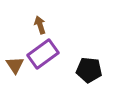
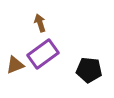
brown arrow: moved 2 px up
brown triangle: rotated 42 degrees clockwise
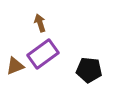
brown triangle: moved 1 px down
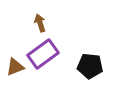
brown triangle: moved 1 px down
black pentagon: moved 1 px right, 4 px up
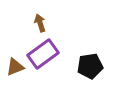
black pentagon: rotated 15 degrees counterclockwise
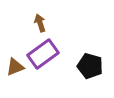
black pentagon: rotated 25 degrees clockwise
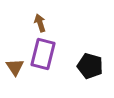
purple rectangle: rotated 40 degrees counterclockwise
brown triangle: rotated 42 degrees counterclockwise
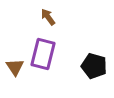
brown arrow: moved 8 px right, 6 px up; rotated 18 degrees counterclockwise
black pentagon: moved 4 px right
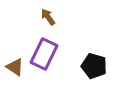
purple rectangle: moved 1 px right; rotated 12 degrees clockwise
brown triangle: rotated 24 degrees counterclockwise
